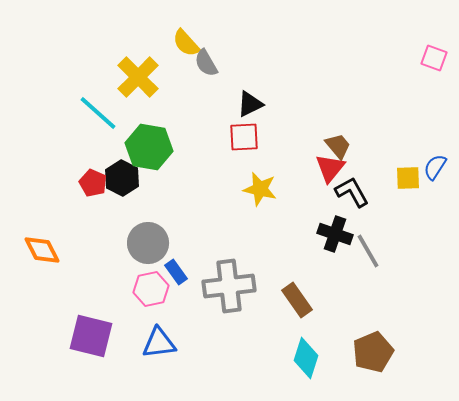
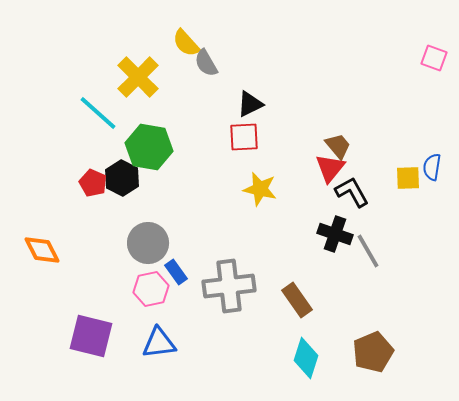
blue semicircle: moved 3 px left; rotated 24 degrees counterclockwise
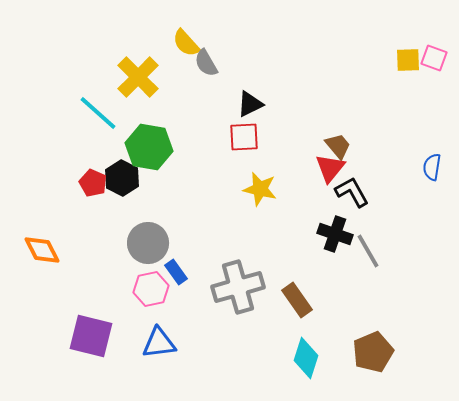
yellow square: moved 118 px up
gray cross: moved 9 px right, 1 px down; rotated 9 degrees counterclockwise
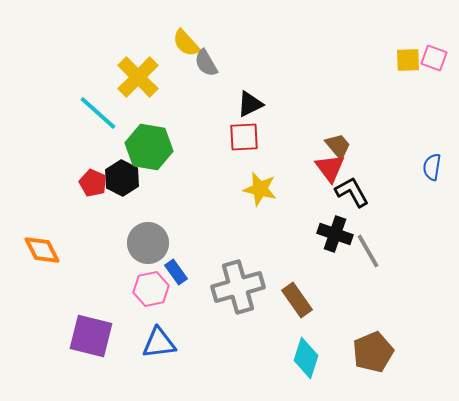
red triangle: rotated 16 degrees counterclockwise
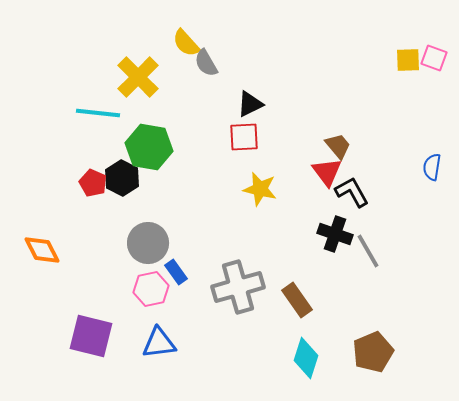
cyan line: rotated 36 degrees counterclockwise
red triangle: moved 3 px left, 4 px down
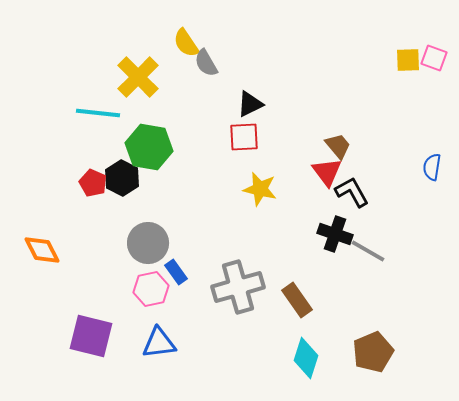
yellow semicircle: rotated 8 degrees clockwise
gray line: rotated 30 degrees counterclockwise
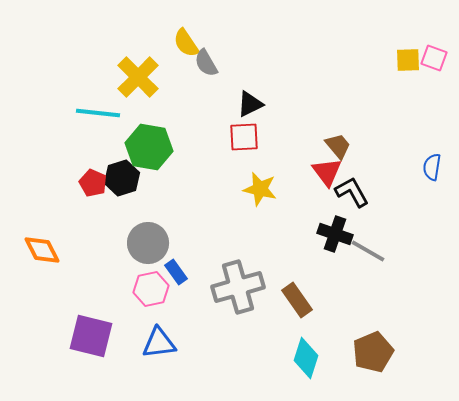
black hexagon: rotated 16 degrees clockwise
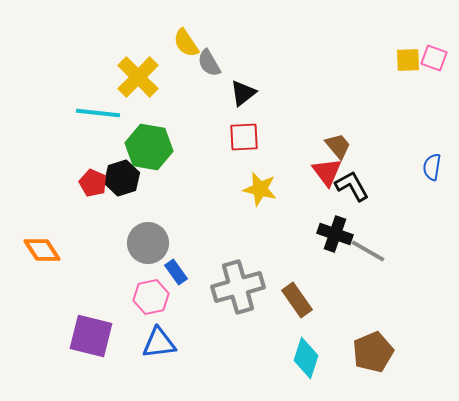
gray semicircle: moved 3 px right
black triangle: moved 7 px left, 11 px up; rotated 12 degrees counterclockwise
black L-shape: moved 6 px up
orange diamond: rotated 6 degrees counterclockwise
pink hexagon: moved 8 px down
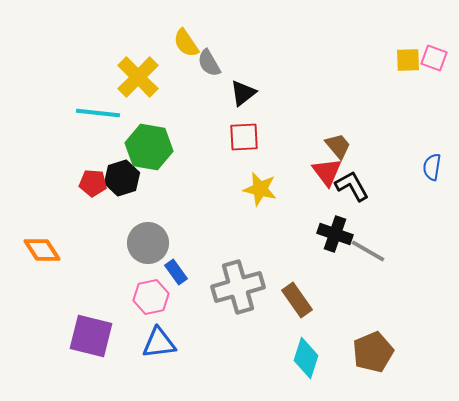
red pentagon: rotated 20 degrees counterclockwise
